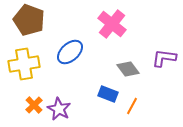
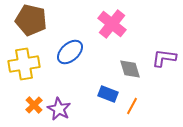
brown pentagon: moved 2 px right; rotated 8 degrees counterclockwise
gray diamond: moved 2 px right; rotated 20 degrees clockwise
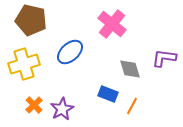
yellow cross: rotated 8 degrees counterclockwise
purple star: moved 3 px right; rotated 15 degrees clockwise
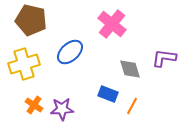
orange cross: rotated 12 degrees counterclockwise
purple star: rotated 25 degrees clockwise
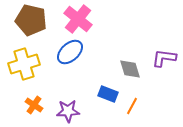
pink cross: moved 34 px left, 5 px up
purple star: moved 6 px right, 2 px down
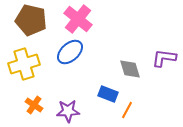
orange line: moved 5 px left, 4 px down
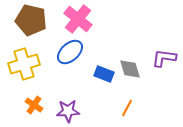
blue rectangle: moved 4 px left, 20 px up
orange line: moved 2 px up
